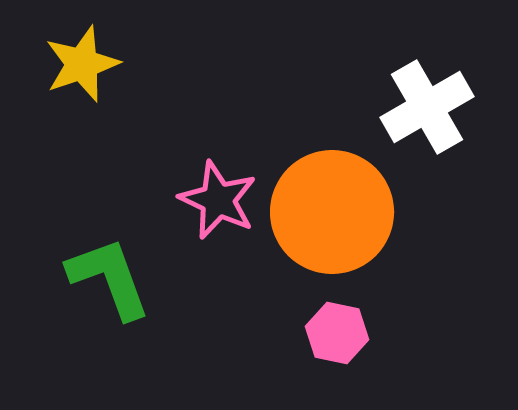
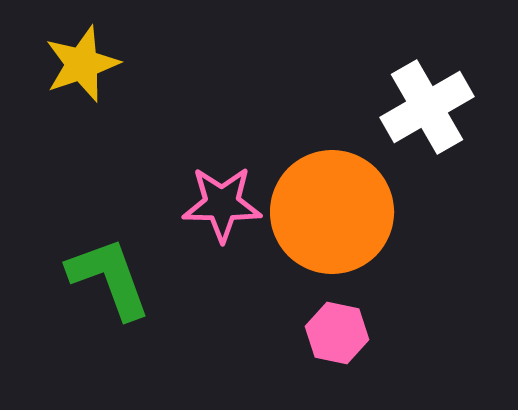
pink star: moved 4 px right, 4 px down; rotated 24 degrees counterclockwise
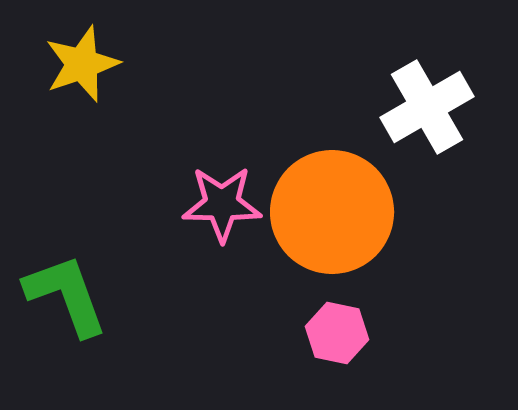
green L-shape: moved 43 px left, 17 px down
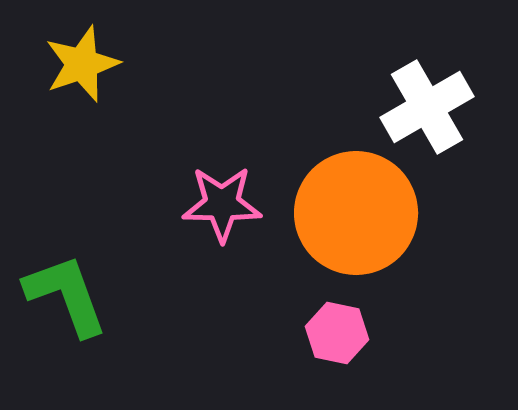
orange circle: moved 24 px right, 1 px down
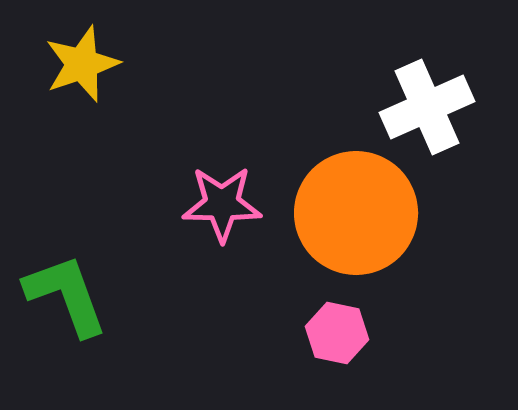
white cross: rotated 6 degrees clockwise
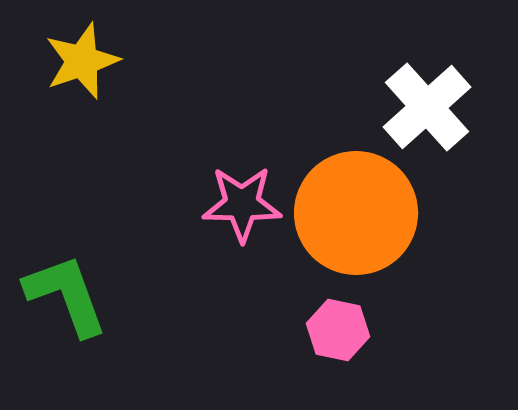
yellow star: moved 3 px up
white cross: rotated 18 degrees counterclockwise
pink star: moved 20 px right
pink hexagon: moved 1 px right, 3 px up
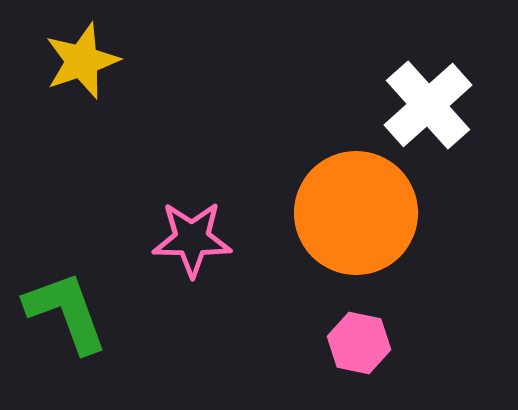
white cross: moved 1 px right, 2 px up
pink star: moved 50 px left, 35 px down
green L-shape: moved 17 px down
pink hexagon: moved 21 px right, 13 px down
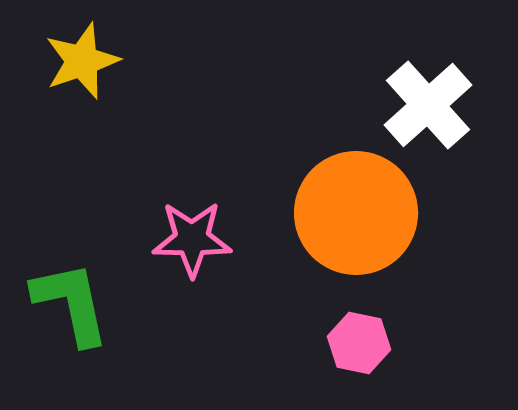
green L-shape: moved 5 px right, 9 px up; rotated 8 degrees clockwise
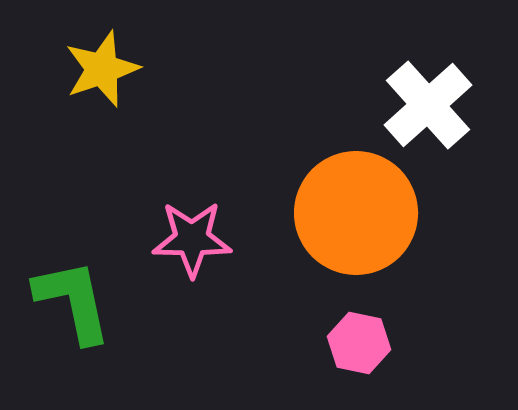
yellow star: moved 20 px right, 8 px down
green L-shape: moved 2 px right, 2 px up
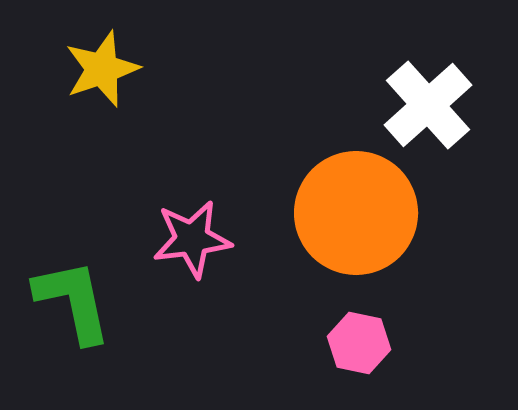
pink star: rotated 8 degrees counterclockwise
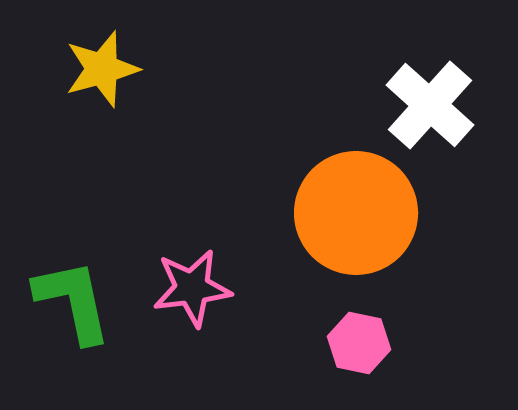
yellow star: rotated 4 degrees clockwise
white cross: moved 2 px right; rotated 6 degrees counterclockwise
pink star: moved 49 px down
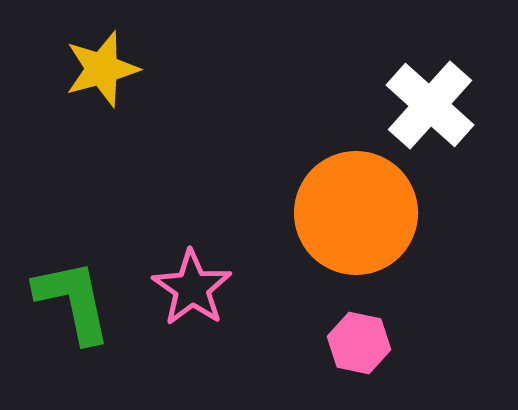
pink star: rotated 30 degrees counterclockwise
